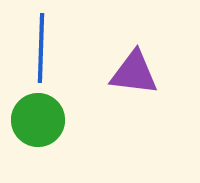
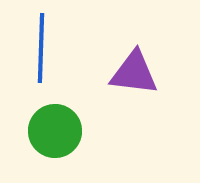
green circle: moved 17 px right, 11 px down
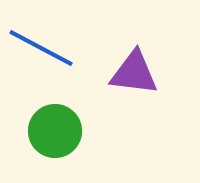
blue line: rotated 64 degrees counterclockwise
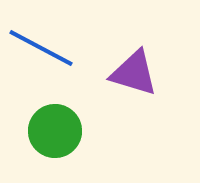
purple triangle: rotated 10 degrees clockwise
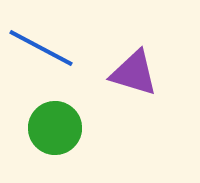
green circle: moved 3 px up
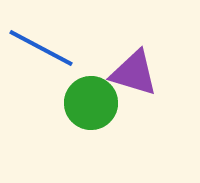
green circle: moved 36 px right, 25 px up
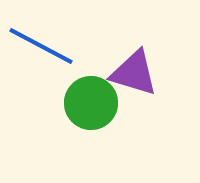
blue line: moved 2 px up
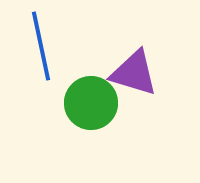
blue line: rotated 50 degrees clockwise
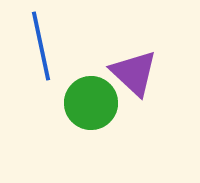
purple triangle: rotated 26 degrees clockwise
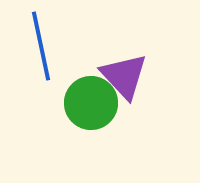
purple triangle: moved 10 px left, 3 px down; rotated 4 degrees clockwise
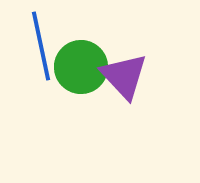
green circle: moved 10 px left, 36 px up
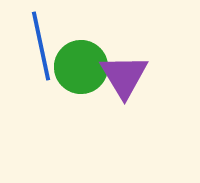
purple triangle: rotated 12 degrees clockwise
